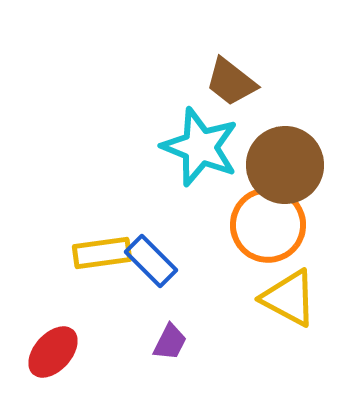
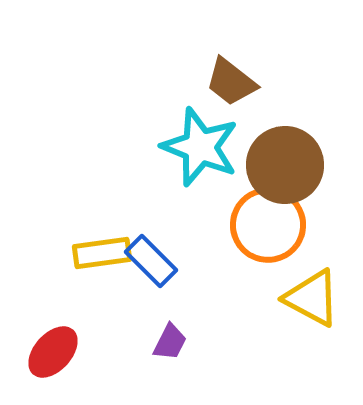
yellow triangle: moved 23 px right
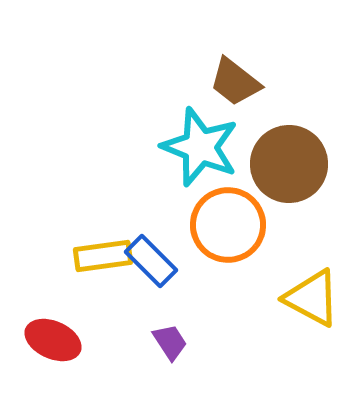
brown trapezoid: moved 4 px right
brown circle: moved 4 px right, 1 px up
orange circle: moved 40 px left
yellow rectangle: moved 1 px right, 3 px down
purple trapezoid: rotated 60 degrees counterclockwise
red ellipse: moved 12 px up; rotated 72 degrees clockwise
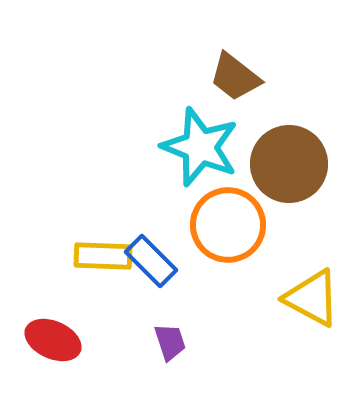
brown trapezoid: moved 5 px up
yellow rectangle: rotated 10 degrees clockwise
purple trapezoid: rotated 15 degrees clockwise
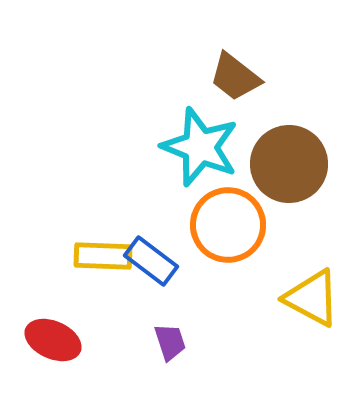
blue rectangle: rotated 8 degrees counterclockwise
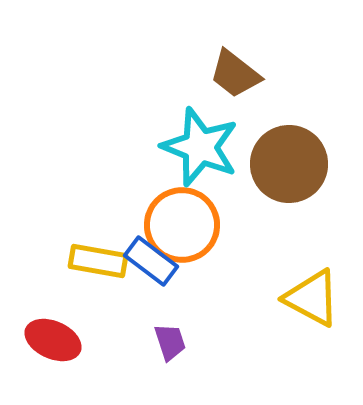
brown trapezoid: moved 3 px up
orange circle: moved 46 px left
yellow rectangle: moved 5 px left, 5 px down; rotated 8 degrees clockwise
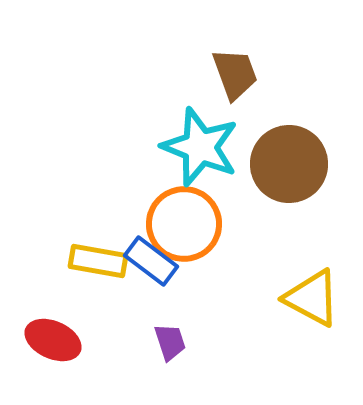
brown trapezoid: rotated 148 degrees counterclockwise
orange circle: moved 2 px right, 1 px up
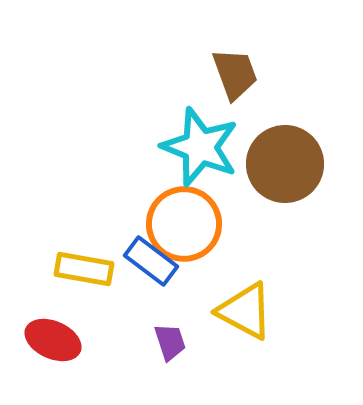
brown circle: moved 4 px left
yellow rectangle: moved 14 px left, 8 px down
yellow triangle: moved 67 px left, 13 px down
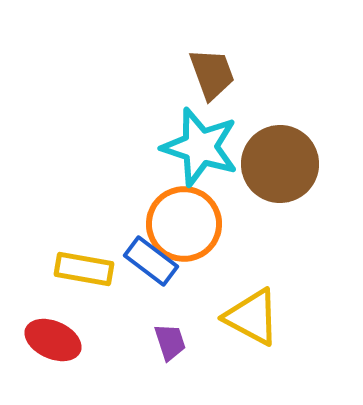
brown trapezoid: moved 23 px left
cyan star: rotated 4 degrees counterclockwise
brown circle: moved 5 px left
yellow triangle: moved 7 px right, 6 px down
